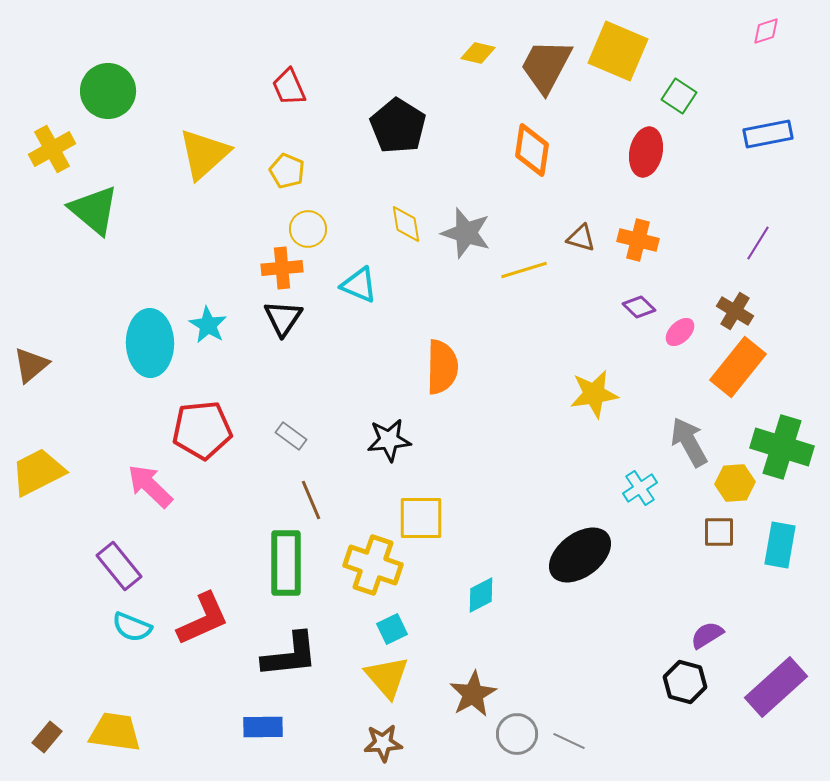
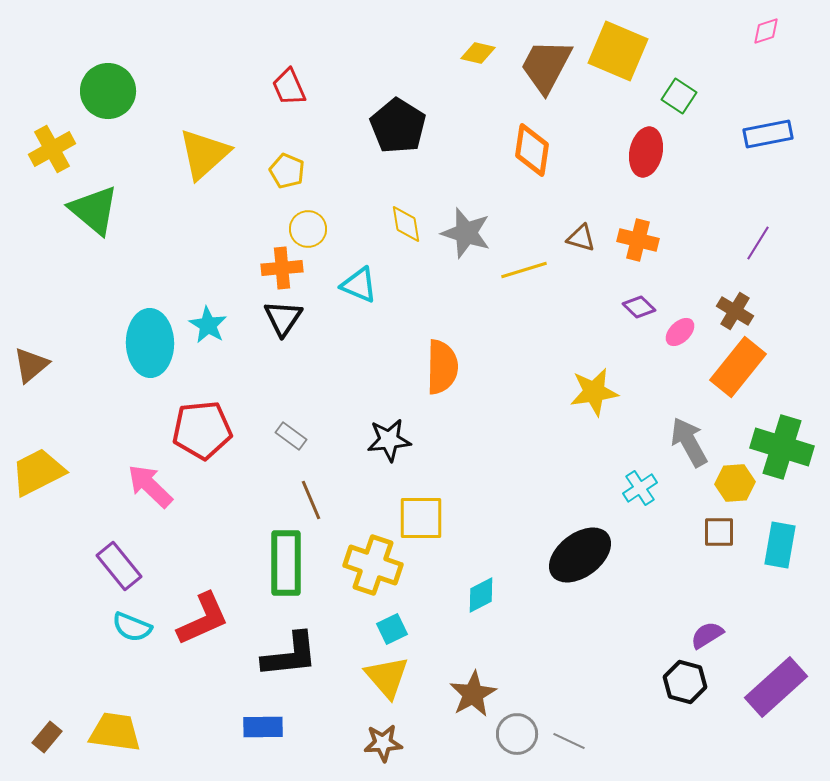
yellow star at (594, 394): moved 2 px up
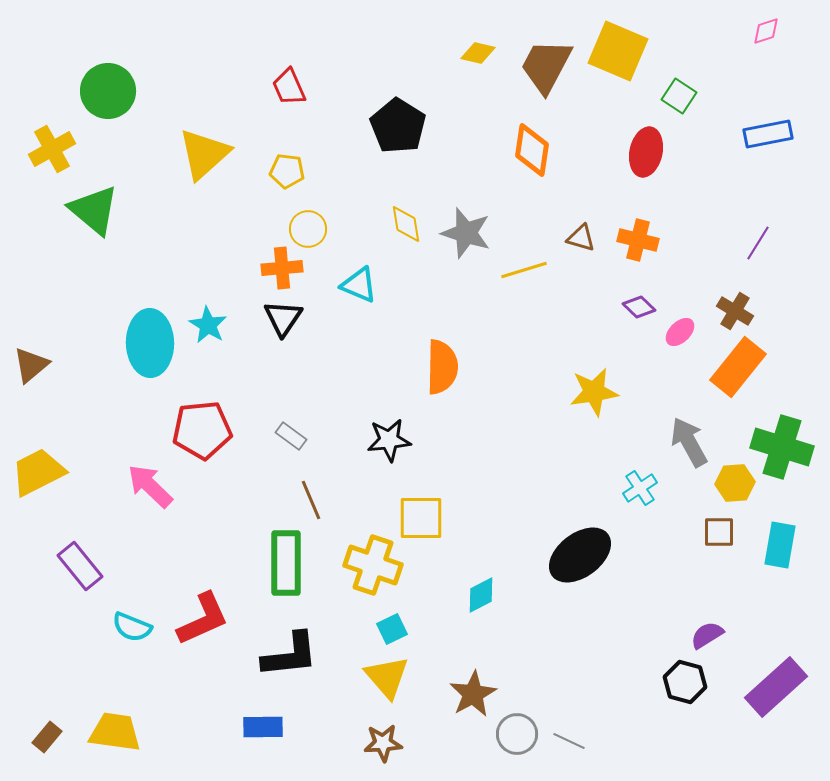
yellow pentagon at (287, 171): rotated 16 degrees counterclockwise
purple rectangle at (119, 566): moved 39 px left
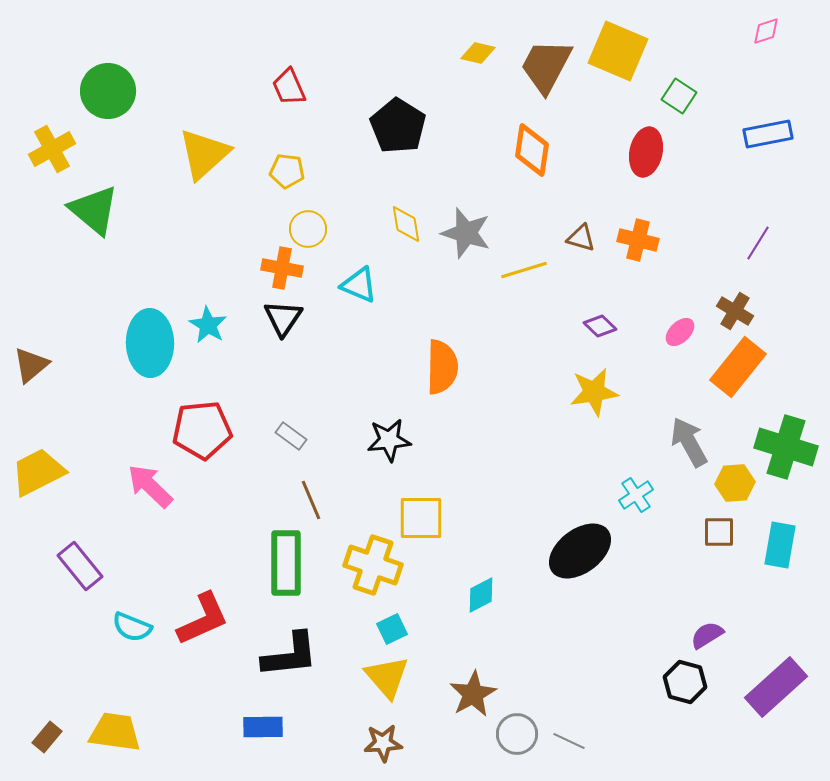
orange cross at (282, 268): rotated 15 degrees clockwise
purple diamond at (639, 307): moved 39 px left, 19 px down
green cross at (782, 447): moved 4 px right
cyan cross at (640, 488): moved 4 px left, 7 px down
black ellipse at (580, 555): moved 4 px up
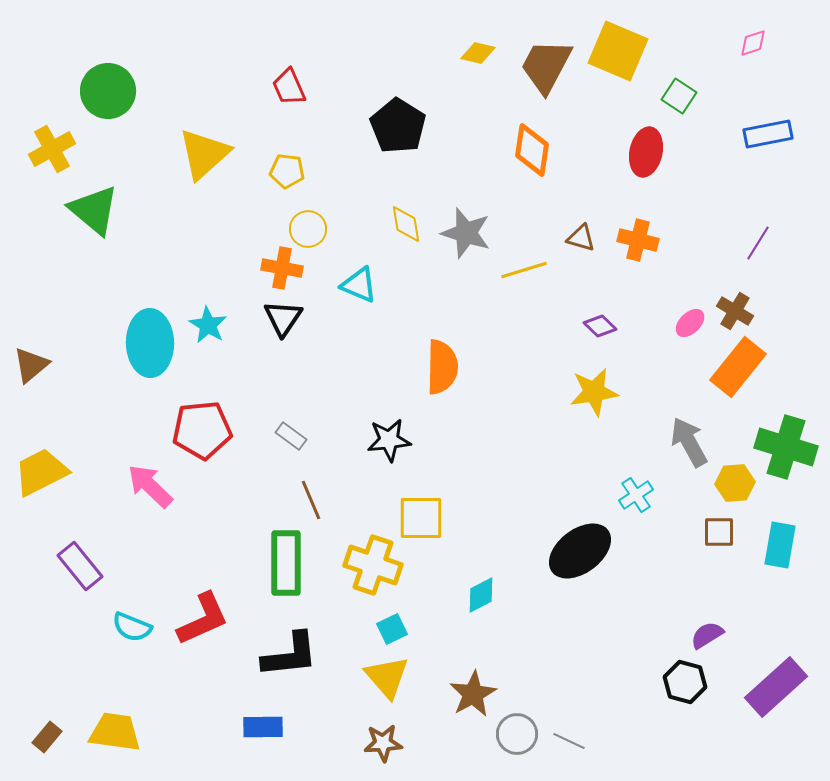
pink diamond at (766, 31): moved 13 px left, 12 px down
pink ellipse at (680, 332): moved 10 px right, 9 px up
yellow trapezoid at (38, 472): moved 3 px right
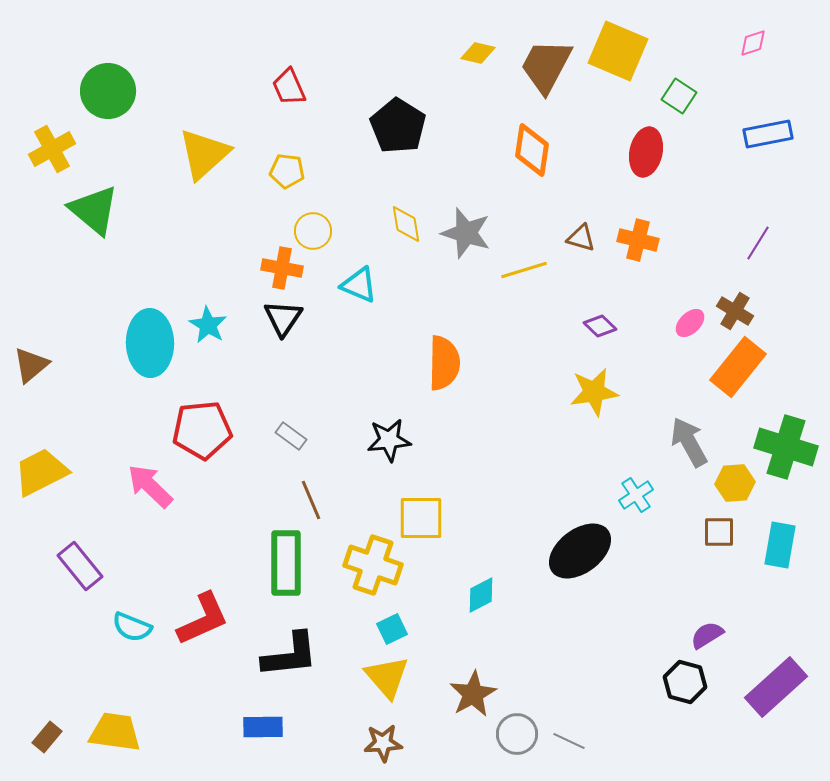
yellow circle at (308, 229): moved 5 px right, 2 px down
orange semicircle at (442, 367): moved 2 px right, 4 px up
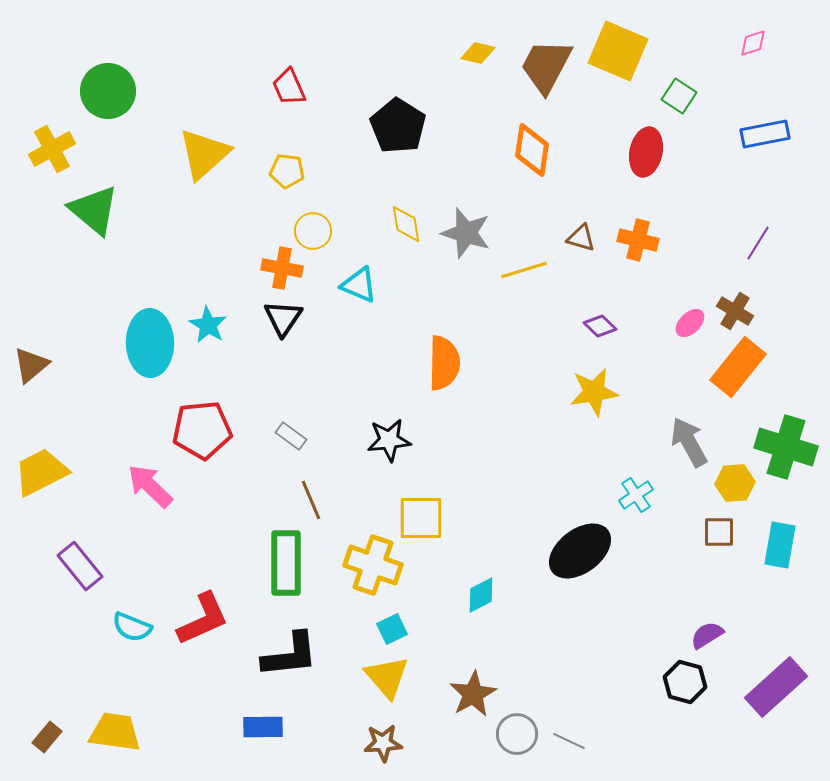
blue rectangle at (768, 134): moved 3 px left
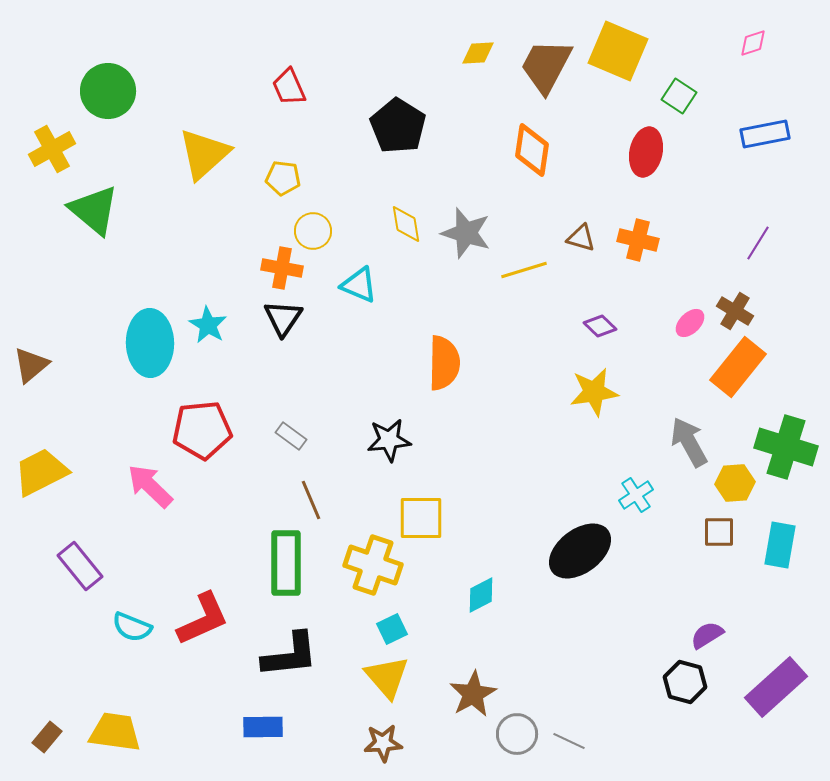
yellow diamond at (478, 53): rotated 16 degrees counterclockwise
yellow pentagon at (287, 171): moved 4 px left, 7 px down
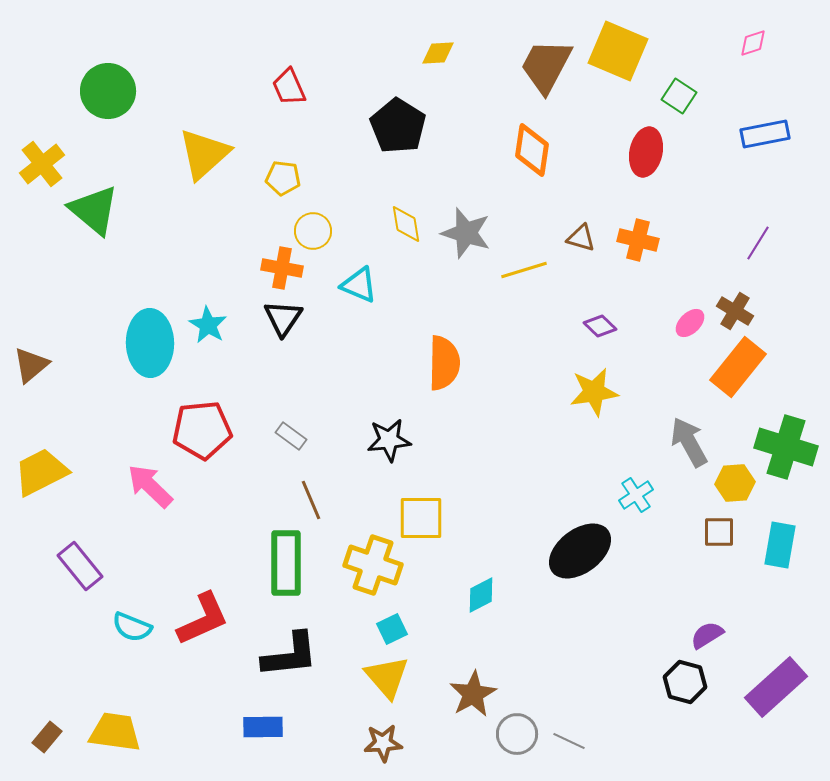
yellow diamond at (478, 53): moved 40 px left
yellow cross at (52, 149): moved 10 px left, 15 px down; rotated 9 degrees counterclockwise
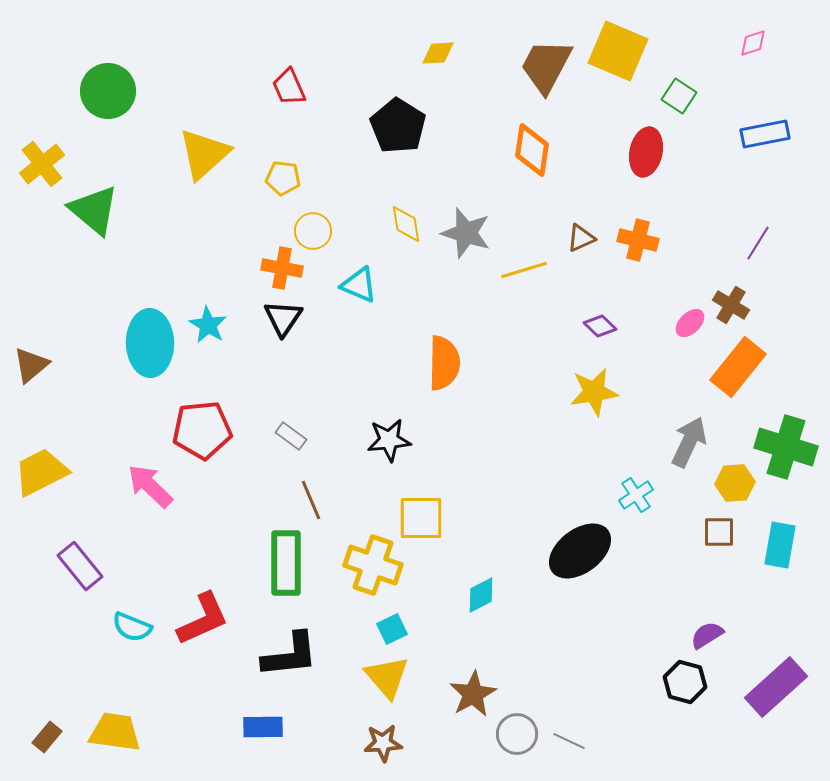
brown triangle at (581, 238): rotated 40 degrees counterclockwise
brown cross at (735, 311): moved 4 px left, 6 px up
gray arrow at (689, 442): rotated 54 degrees clockwise
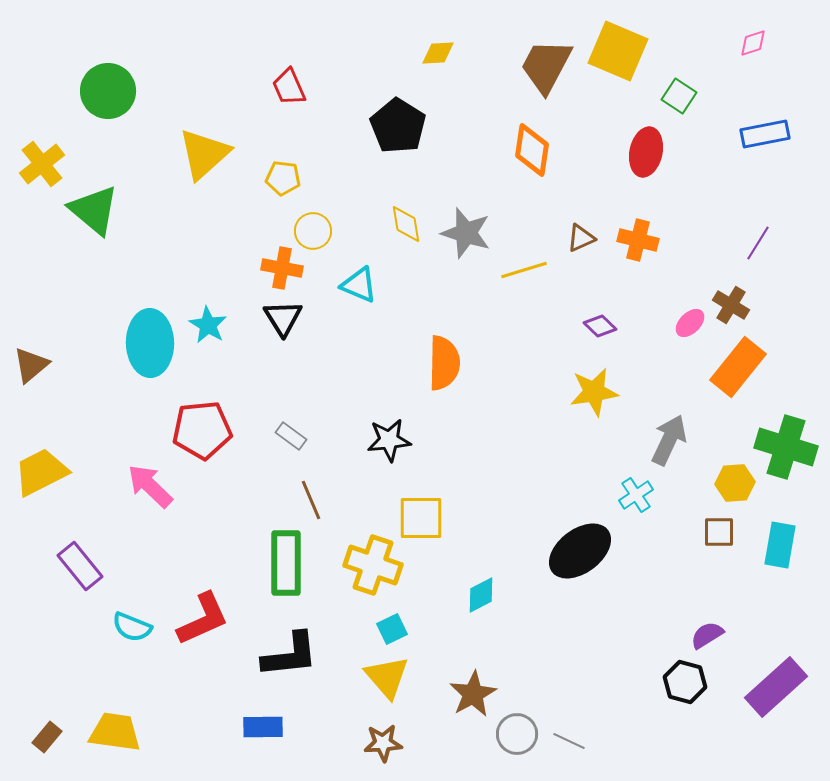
black triangle at (283, 318): rotated 6 degrees counterclockwise
gray arrow at (689, 442): moved 20 px left, 2 px up
